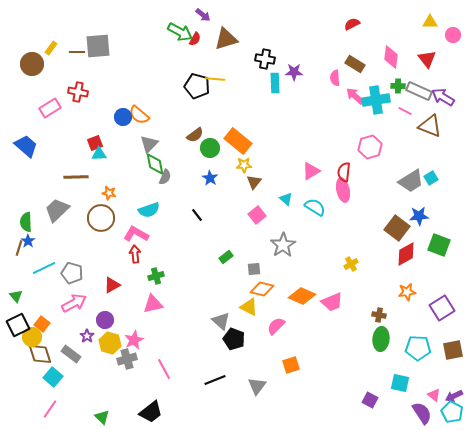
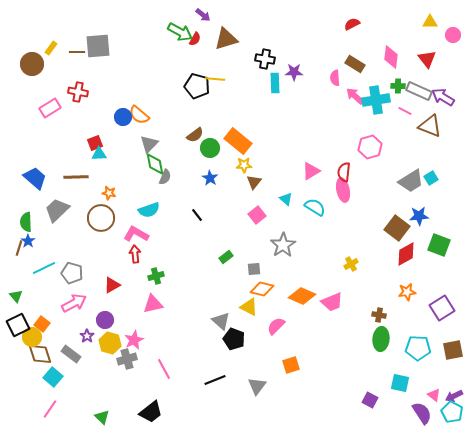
blue trapezoid at (26, 146): moved 9 px right, 32 px down
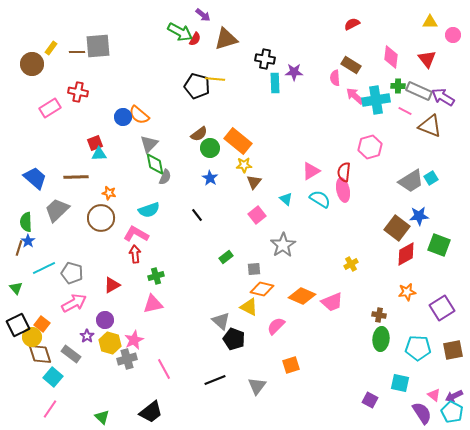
brown rectangle at (355, 64): moved 4 px left, 1 px down
brown semicircle at (195, 135): moved 4 px right, 1 px up
cyan semicircle at (315, 207): moved 5 px right, 8 px up
green triangle at (16, 296): moved 8 px up
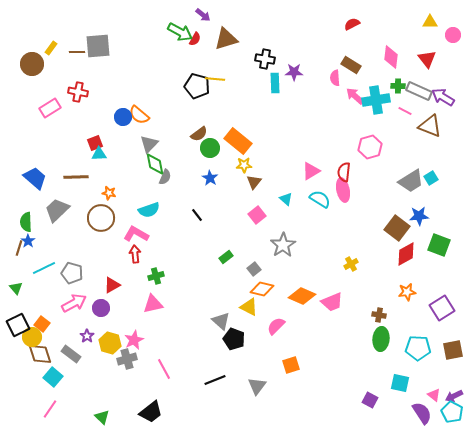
gray square at (254, 269): rotated 32 degrees counterclockwise
purple circle at (105, 320): moved 4 px left, 12 px up
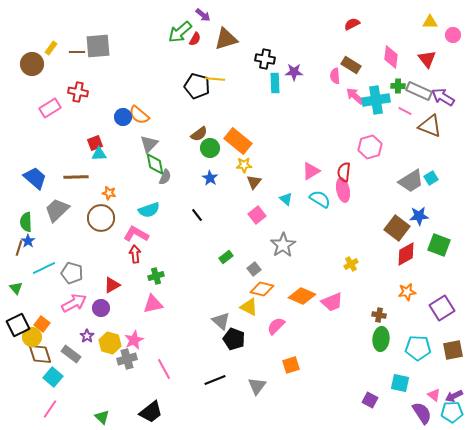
green arrow at (180, 32): rotated 110 degrees clockwise
pink semicircle at (335, 78): moved 2 px up
cyan pentagon at (452, 412): rotated 30 degrees counterclockwise
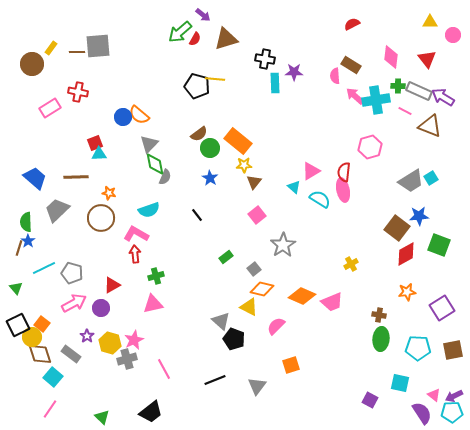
cyan triangle at (286, 199): moved 8 px right, 12 px up
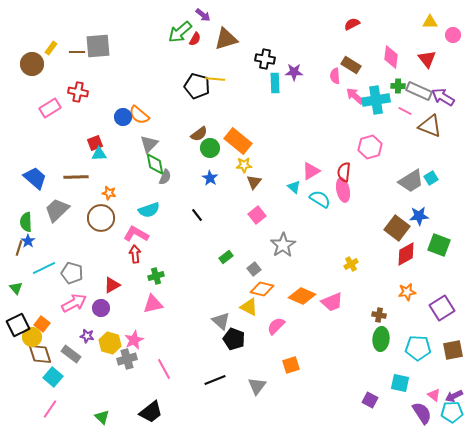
purple star at (87, 336): rotated 24 degrees counterclockwise
